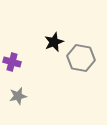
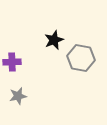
black star: moved 2 px up
purple cross: rotated 18 degrees counterclockwise
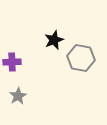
gray star: rotated 18 degrees counterclockwise
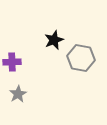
gray star: moved 2 px up
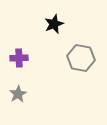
black star: moved 16 px up
purple cross: moved 7 px right, 4 px up
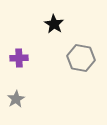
black star: rotated 18 degrees counterclockwise
gray star: moved 2 px left, 5 px down
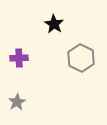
gray hexagon: rotated 16 degrees clockwise
gray star: moved 1 px right, 3 px down
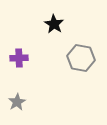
gray hexagon: rotated 16 degrees counterclockwise
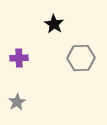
gray hexagon: rotated 12 degrees counterclockwise
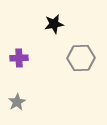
black star: rotated 30 degrees clockwise
